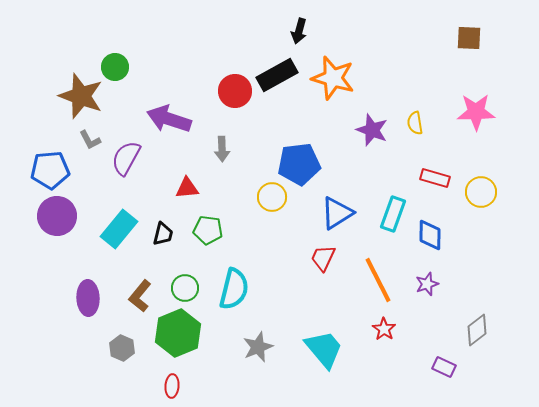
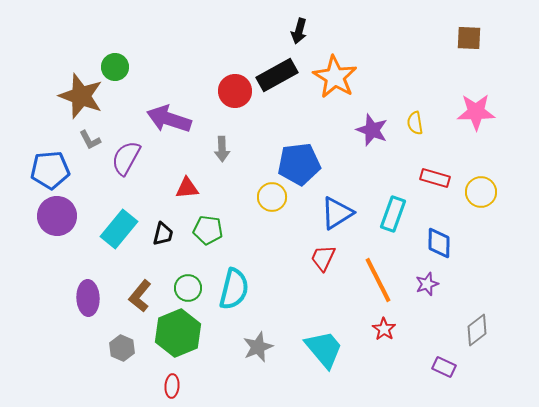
orange star at (333, 78): moved 2 px right, 1 px up; rotated 15 degrees clockwise
blue diamond at (430, 235): moved 9 px right, 8 px down
green circle at (185, 288): moved 3 px right
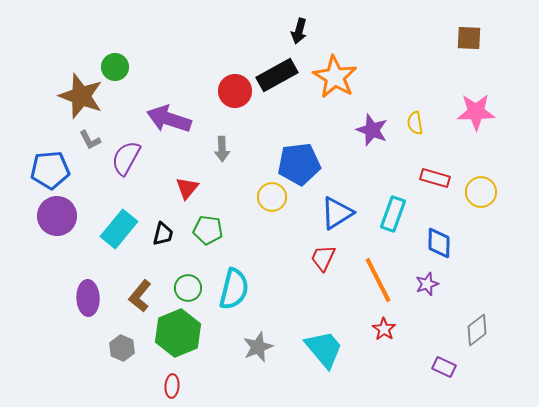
red triangle at (187, 188): rotated 45 degrees counterclockwise
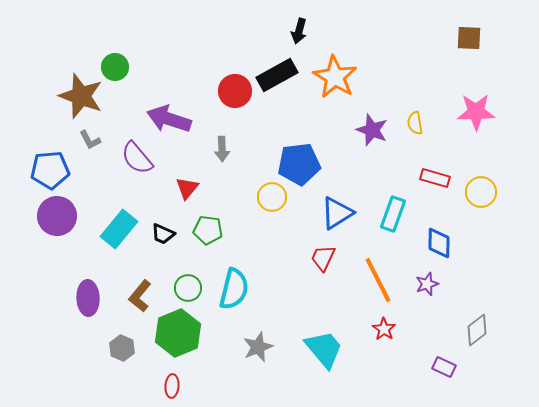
purple semicircle at (126, 158): moved 11 px right; rotated 69 degrees counterclockwise
black trapezoid at (163, 234): rotated 100 degrees clockwise
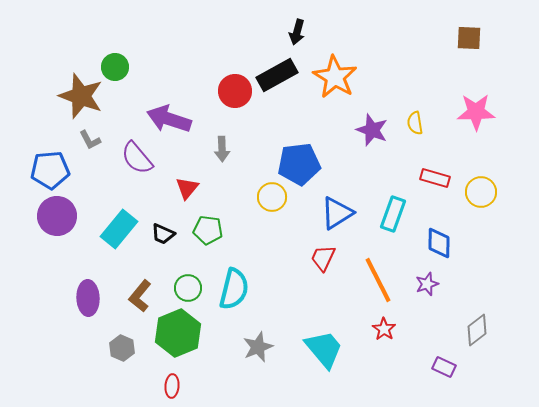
black arrow at (299, 31): moved 2 px left, 1 px down
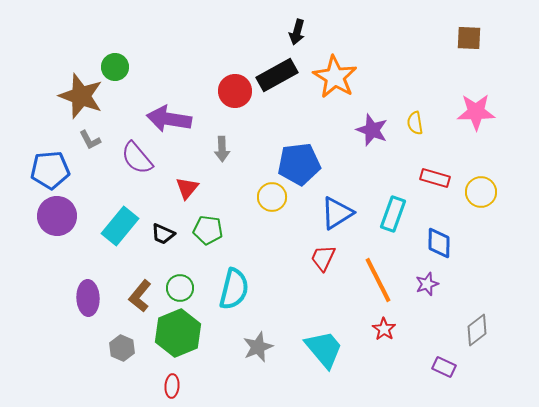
purple arrow at (169, 119): rotated 9 degrees counterclockwise
cyan rectangle at (119, 229): moved 1 px right, 3 px up
green circle at (188, 288): moved 8 px left
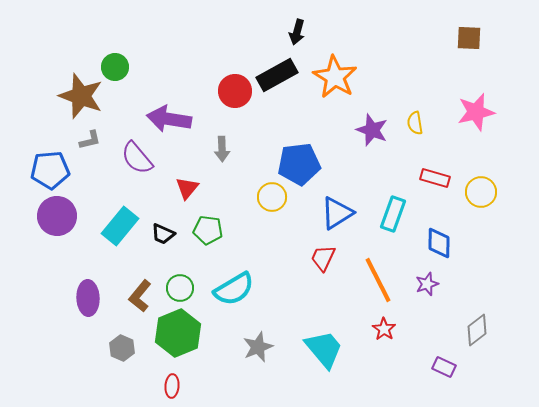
pink star at (476, 112): rotated 12 degrees counterclockwise
gray L-shape at (90, 140): rotated 75 degrees counterclockwise
cyan semicircle at (234, 289): rotated 45 degrees clockwise
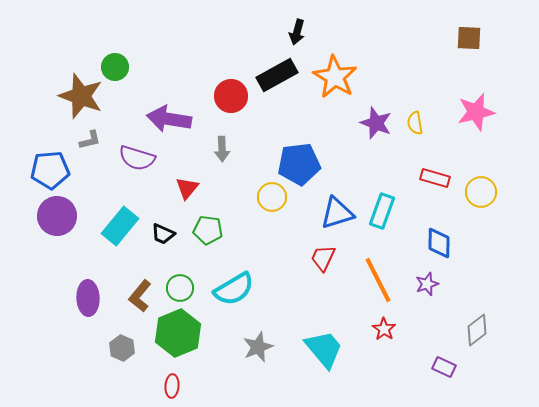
red circle at (235, 91): moved 4 px left, 5 px down
purple star at (372, 130): moved 4 px right, 7 px up
purple semicircle at (137, 158): rotated 33 degrees counterclockwise
blue triangle at (337, 213): rotated 15 degrees clockwise
cyan rectangle at (393, 214): moved 11 px left, 3 px up
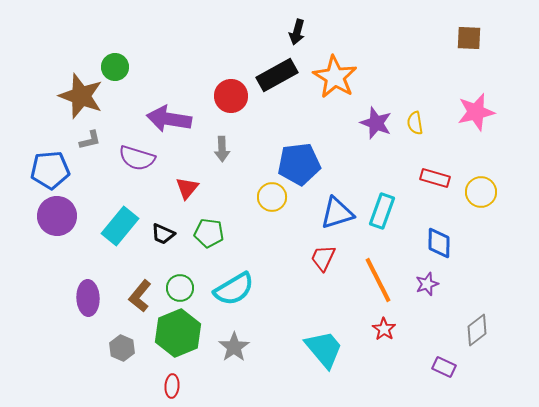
green pentagon at (208, 230): moved 1 px right, 3 px down
gray star at (258, 347): moved 24 px left; rotated 12 degrees counterclockwise
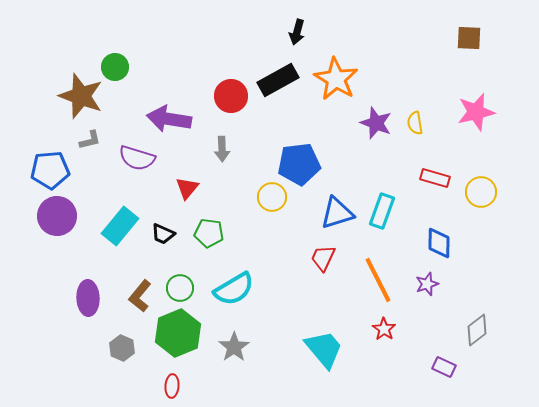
black rectangle at (277, 75): moved 1 px right, 5 px down
orange star at (335, 77): moved 1 px right, 2 px down
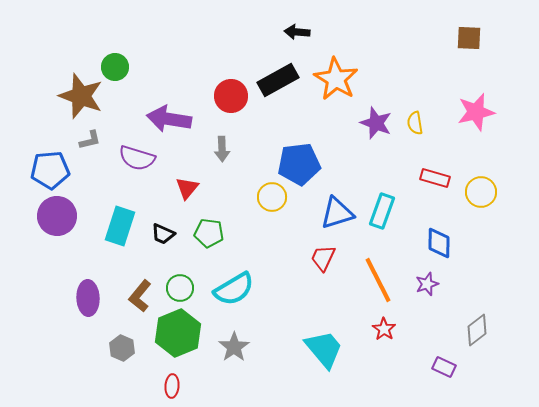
black arrow at (297, 32): rotated 80 degrees clockwise
cyan rectangle at (120, 226): rotated 21 degrees counterclockwise
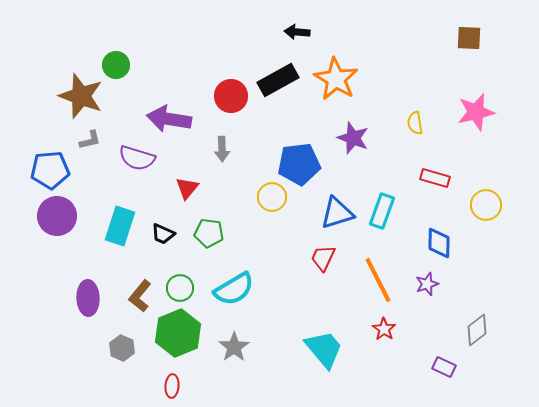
green circle at (115, 67): moved 1 px right, 2 px up
purple star at (376, 123): moved 23 px left, 15 px down
yellow circle at (481, 192): moved 5 px right, 13 px down
